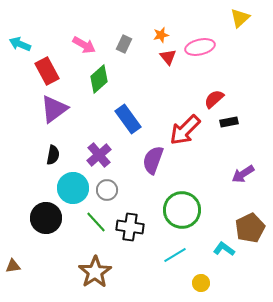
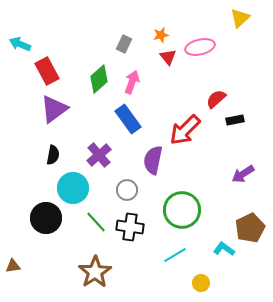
pink arrow: moved 48 px right, 37 px down; rotated 100 degrees counterclockwise
red semicircle: moved 2 px right
black rectangle: moved 6 px right, 2 px up
purple semicircle: rotated 8 degrees counterclockwise
gray circle: moved 20 px right
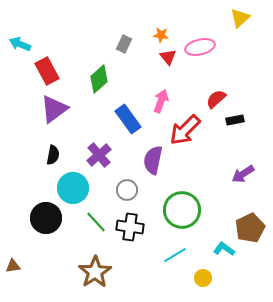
orange star: rotated 21 degrees clockwise
pink arrow: moved 29 px right, 19 px down
yellow circle: moved 2 px right, 5 px up
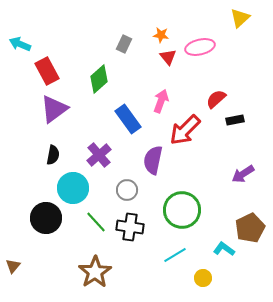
brown triangle: rotated 42 degrees counterclockwise
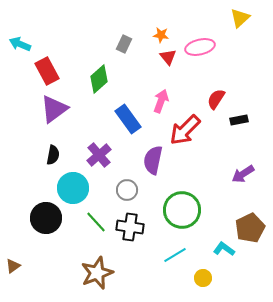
red semicircle: rotated 15 degrees counterclockwise
black rectangle: moved 4 px right
brown triangle: rotated 14 degrees clockwise
brown star: moved 2 px right, 1 px down; rotated 12 degrees clockwise
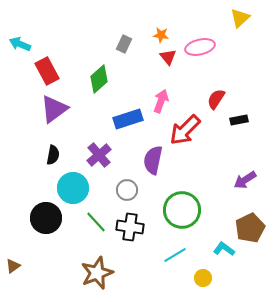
blue rectangle: rotated 72 degrees counterclockwise
purple arrow: moved 2 px right, 6 px down
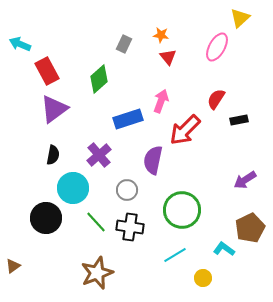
pink ellipse: moved 17 px right; rotated 48 degrees counterclockwise
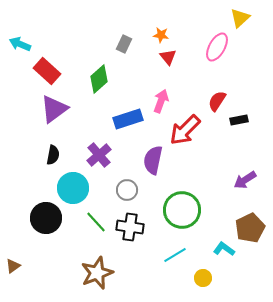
red rectangle: rotated 20 degrees counterclockwise
red semicircle: moved 1 px right, 2 px down
